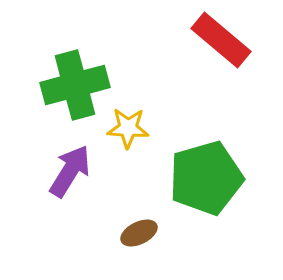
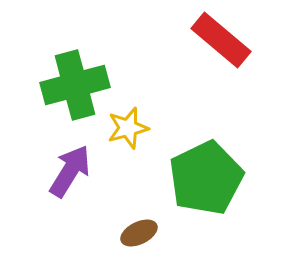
yellow star: rotated 18 degrees counterclockwise
green pentagon: rotated 10 degrees counterclockwise
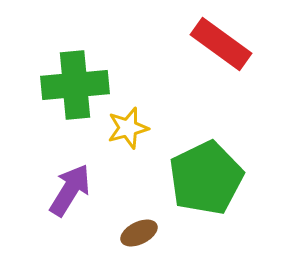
red rectangle: moved 4 px down; rotated 4 degrees counterclockwise
green cross: rotated 10 degrees clockwise
purple arrow: moved 19 px down
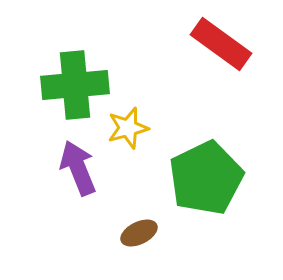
purple arrow: moved 8 px right, 22 px up; rotated 54 degrees counterclockwise
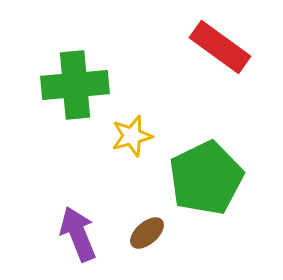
red rectangle: moved 1 px left, 3 px down
yellow star: moved 4 px right, 8 px down
purple arrow: moved 66 px down
brown ellipse: moved 8 px right; rotated 15 degrees counterclockwise
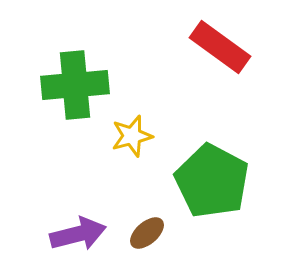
green pentagon: moved 6 px right, 3 px down; rotated 18 degrees counterclockwise
purple arrow: rotated 98 degrees clockwise
